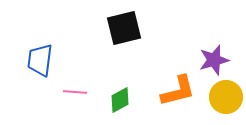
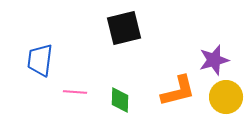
green diamond: rotated 60 degrees counterclockwise
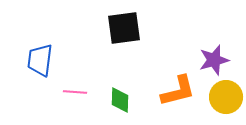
black square: rotated 6 degrees clockwise
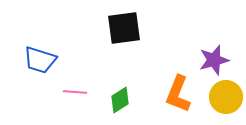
blue trapezoid: rotated 80 degrees counterclockwise
orange L-shape: moved 3 px down; rotated 126 degrees clockwise
green diamond: rotated 56 degrees clockwise
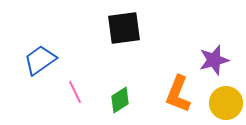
blue trapezoid: rotated 128 degrees clockwise
pink line: rotated 60 degrees clockwise
yellow circle: moved 6 px down
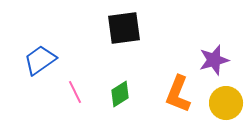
green diamond: moved 6 px up
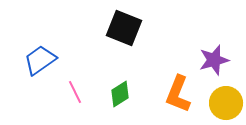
black square: rotated 30 degrees clockwise
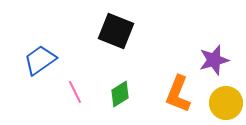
black square: moved 8 px left, 3 px down
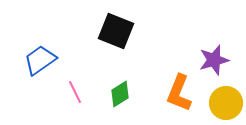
orange L-shape: moved 1 px right, 1 px up
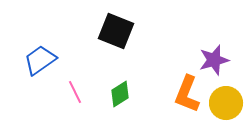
orange L-shape: moved 8 px right, 1 px down
